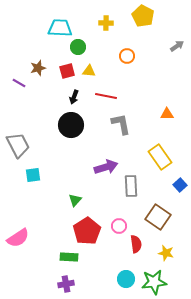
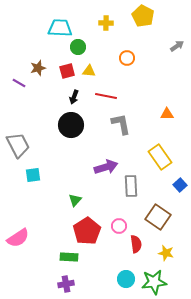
orange circle: moved 2 px down
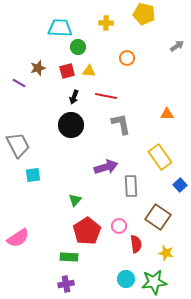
yellow pentagon: moved 1 px right, 2 px up; rotated 15 degrees counterclockwise
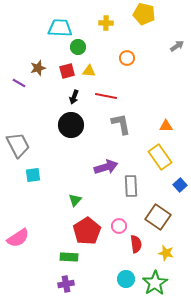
orange triangle: moved 1 px left, 12 px down
green star: moved 1 px right, 1 px down; rotated 25 degrees counterclockwise
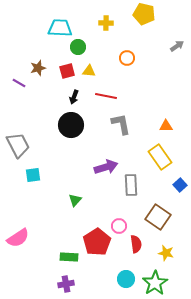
gray rectangle: moved 1 px up
red pentagon: moved 10 px right, 11 px down
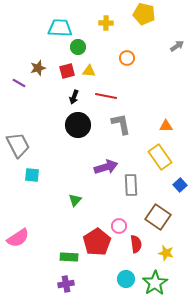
black circle: moved 7 px right
cyan square: moved 1 px left; rotated 14 degrees clockwise
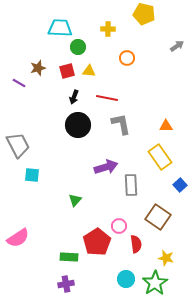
yellow cross: moved 2 px right, 6 px down
red line: moved 1 px right, 2 px down
yellow star: moved 5 px down
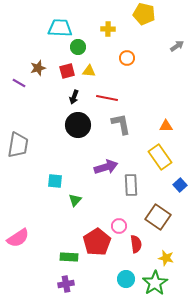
gray trapezoid: rotated 36 degrees clockwise
cyan square: moved 23 px right, 6 px down
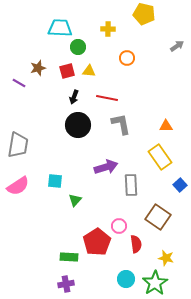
pink semicircle: moved 52 px up
